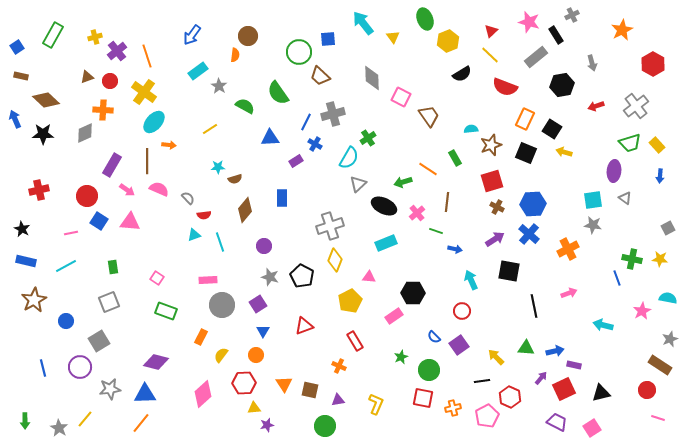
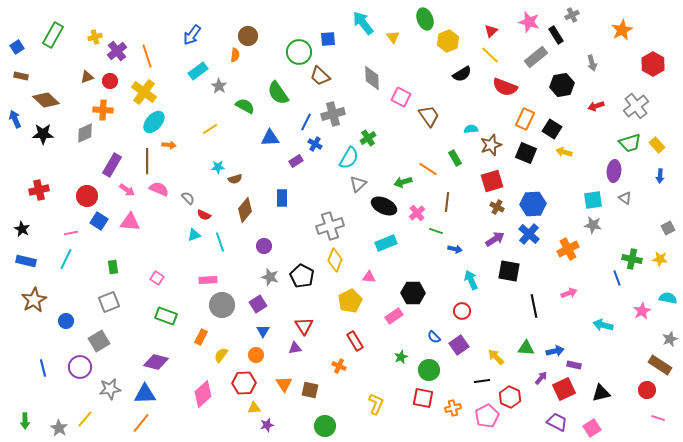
red semicircle at (204, 215): rotated 32 degrees clockwise
cyan line at (66, 266): moved 7 px up; rotated 35 degrees counterclockwise
green rectangle at (166, 311): moved 5 px down
red triangle at (304, 326): rotated 42 degrees counterclockwise
purple triangle at (338, 400): moved 43 px left, 52 px up
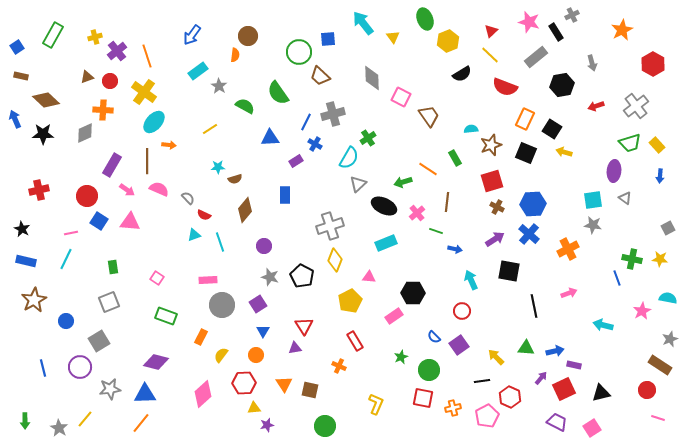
black rectangle at (556, 35): moved 3 px up
blue rectangle at (282, 198): moved 3 px right, 3 px up
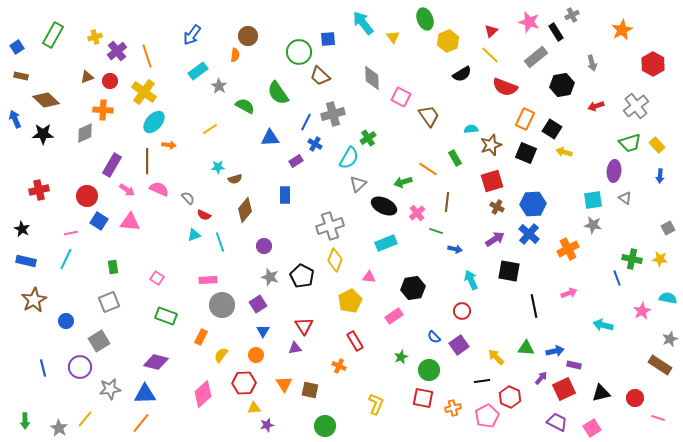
black hexagon at (413, 293): moved 5 px up; rotated 10 degrees counterclockwise
red circle at (647, 390): moved 12 px left, 8 px down
